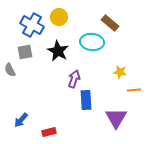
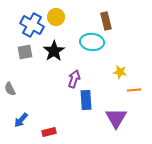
yellow circle: moved 3 px left
brown rectangle: moved 4 px left, 2 px up; rotated 36 degrees clockwise
black star: moved 4 px left; rotated 10 degrees clockwise
gray semicircle: moved 19 px down
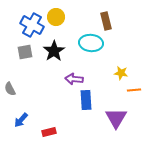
cyan ellipse: moved 1 px left, 1 px down
yellow star: moved 1 px right, 1 px down
purple arrow: rotated 102 degrees counterclockwise
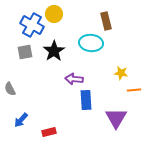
yellow circle: moved 2 px left, 3 px up
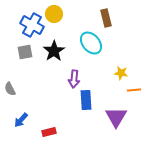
brown rectangle: moved 3 px up
cyan ellipse: rotated 45 degrees clockwise
purple arrow: rotated 90 degrees counterclockwise
purple triangle: moved 1 px up
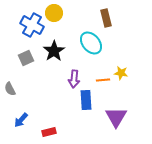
yellow circle: moved 1 px up
gray square: moved 1 px right, 6 px down; rotated 14 degrees counterclockwise
orange line: moved 31 px left, 10 px up
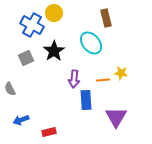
blue arrow: rotated 28 degrees clockwise
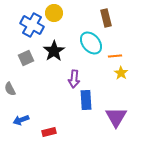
yellow star: rotated 24 degrees clockwise
orange line: moved 12 px right, 24 px up
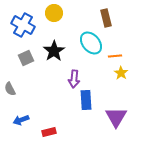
blue cross: moved 9 px left
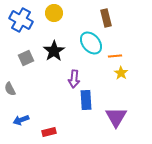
blue cross: moved 2 px left, 5 px up
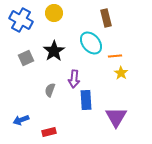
gray semicircle: moved 40 px right, 1 px down; rotated 48 degrees clockwise
